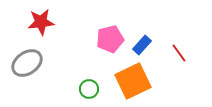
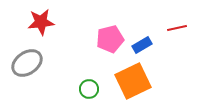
blue rectangle: rotated 18 degrees clockwise
red line: moved 2 px left, 25 px up; rotated 66 degrees counterclockwise
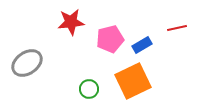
red star: moved 30 px right
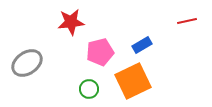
red line: moved 10 px right, 7 px up
pink pentagon: moved 10 px left, 13 px down
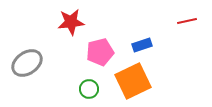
blue rectangle: rotated 12 degrees clockwise
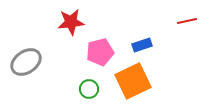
gray ellipse: moved 1 px left, 1 px up
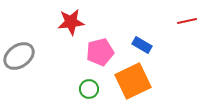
blue rectangle: rotated 48 degrees clockwise
gray ellipse: moved 7 px left, 6 px up
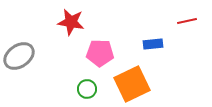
red star: rotated 16 degrees clockwise
blue rectangle: moved 11 px right, 1 px up; rotated 36 degrees counterclockwise
pink pentagon: moved 1 px down; rotated 16 degrees clockwise
orange square: moved 1 px left, 3 px down
green circle: moved 2 px left
